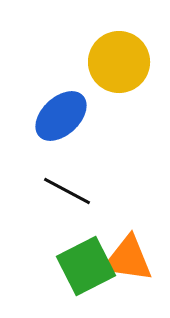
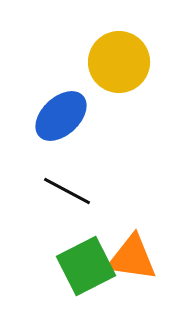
orange triangle: moved 4 px right, 1 px up
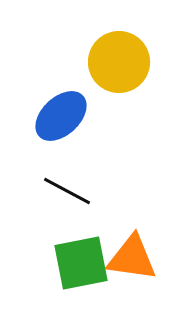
green square: moved 5 px left, 3 px up; rotated 16 degrees clockwise
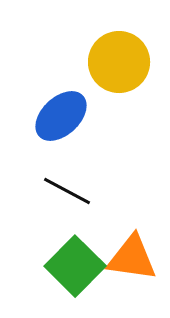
green square: moved 6 px left, 3 px down; rotated 34 degrees counterclockwise
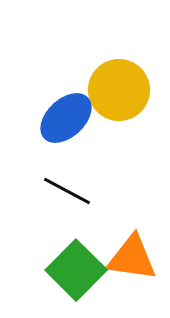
yellow circle: moved 28 px down
blue ellipse: moved 5 px right, 2 px down
green square: moved 1 px right, 4 px down
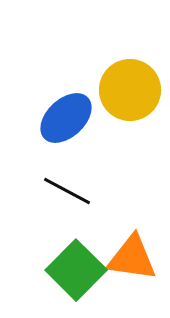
yellow circle: moved 11 px right
